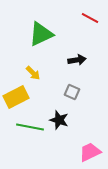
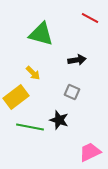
green triangle: rotated 40 degrees clockwise
yellow rectangle: rotated 10 degrees counterclockwise
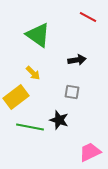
red line: moved 2 px left, 1 px up
green triangle: moved 3 px left, 1 px down; rotated 20 degrees clockwise
gray square: rotated 14 degrees counterclockwise
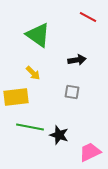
yellow rectangle: rotated 30 degrees clockwise
black star: moved 15 px down
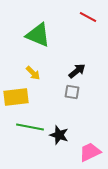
green triangle: rotated 12 degrees counterclockwise
black arrow: moved 11 px down; rotated 30 degrees counterclockwise
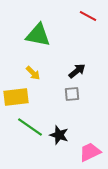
red line: moved 1 px up
green triangle: rotated 12 degrees counterclockwise
gray square: moved 2 px down; rotated 14 degrees counterclockwise
green line: rotated 24 degrees clockwise
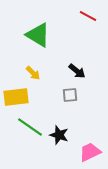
green triangle: rotated 20 degrees clockwise
black arrow: rotated 78 degrees clockwise
gray square: moved 2 px left, 1 px down
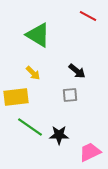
black star: rotated 18 degrees counterclockwise
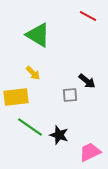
black arrow: moved 10 px right, 10 px down
black star: rotated 18 degrees clockwise
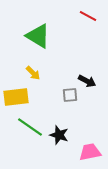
green triangle: moved 1 px down
black arrow: rotated 12 degrees counterclockwise
pink trapezoid: rotated 15 degrees clockwise
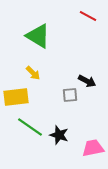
pink trapezoid: moved 3 px right, 4 px up
